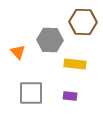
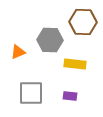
orange triangle: rotated 49 degrees clockwise
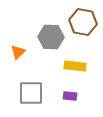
brown hexagon: rotated 8 degrees clockwise
gray hexagon: moved 1 px right, 3 px up
orange triangle: rotated 21 degrees counterclockwise
yellow rectangle: moved 2 px down
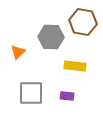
purple rectangle: moved 3 px left
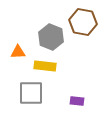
gray hexagon: rotated 20 degrees clockwise
orange triangle: rotated 42 degrees clockwise
yellow rectangle: moved 30 px left
purple rectangle: moved 10 px right, 5 px down
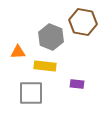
purple rectangle: moved 17 px up
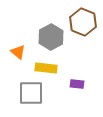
brown hexagon: rotated 12 degrees clockwise
gray hexagon: rotated 10 degrees clockwise
orange triangle: rotated 42 degrees clockwise
yellow rectangle: moved 1 px right, 2 px down
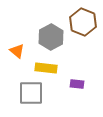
orange triangle: moved 1 px left, 1 px up
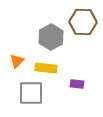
brown hexagon: rotated 20 degrees counterclockwise
orange triangle: moved 10 px down; rotated 35 degrees clockwise
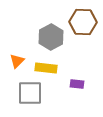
gray square: moved 1 px left
